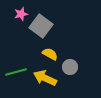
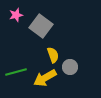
pink star: moved 5 px left, 1 px down
yellow semicircle: moved 3 px right, 1 px down; rotated 42 degrees clockwise
yellow arrow: rotated 55 degrees counterclockwise
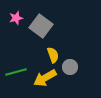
pink star: moved 3 px down
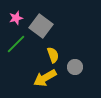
gray circle: moved 5 px right
green line: moved 28 px up; rotated 30 degrees counterclockwise
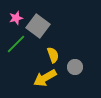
gray square: moved 3 px left
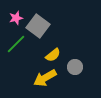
yellow semicircle: rotated 70 degrees clockwise
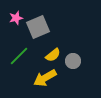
gray square: moved 1 px down; rotated 30 degrees clockwise
green line: moved 3 px right, 12 px down
gray circle: moved 2 px left, 6 px up
